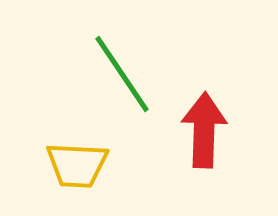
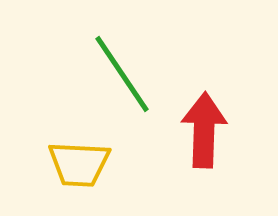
yellow trapezoid: moved 2 px right, 1 px up
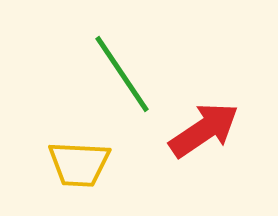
red arrow: rotated 54 degrees clockwise
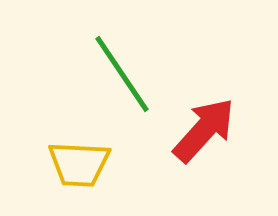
red arrow: rotated 14 degrees counterclockwise
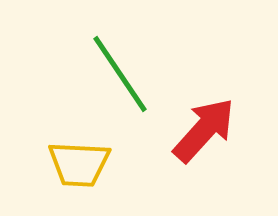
green line: moved 2 px left
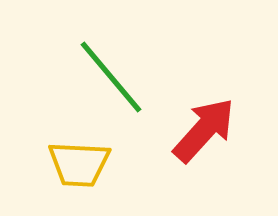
green line: moved 9 px left, 3 px down; rotated 6 degrees counterclockwise
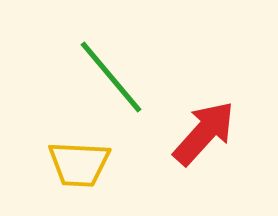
red arrow: moved 3 px down
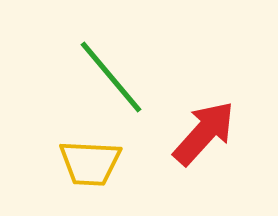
yellow trapezoid: moved 11 px right, 1 px up
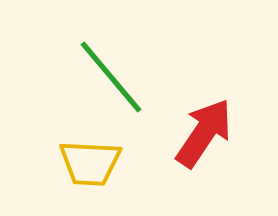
red arrow: rotated 8 degrees counterclockwise
